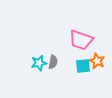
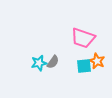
pink trapezoid: moved 2 px right, 2 px up
gray semicircle: rotated 24 degrees clockwise
cyan square: moved 1 px right
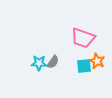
cyan star: rotated 14 degrees clockwise
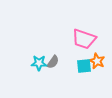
pink trapezoid: moved 1 px right, 1 px down
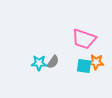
orange star: moved 1 px left, 1 px down; rotated 21 degrees counterclockwise
cyan square: rotated 14 degrees clockwise
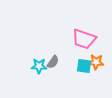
cyan star: moved 3 px down
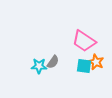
pink trapezoid: moved 2 px down; rotated 15 degrees clockwise
orange star: rotated 21 degrees clockwise
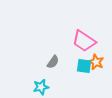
cyan star: moved 2 px right, 21 px down; rotated 14 degrees counterclockwise
